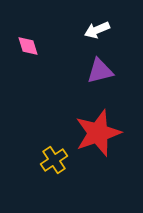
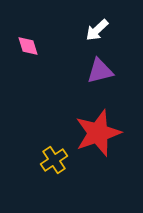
white arrow: rotated 20 degrees counterclockwise
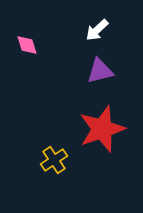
pink diamond: moved 1 px left, 1 px up
red star: moved 4 px right, 4 px up
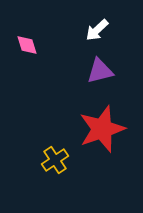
yellow cross: moved 1 px right
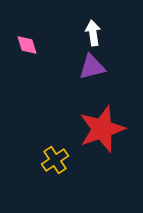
white arrow: moved 4 px left, 3 px down; rotated 125 degrees clockwise
purple triangle: moved 8 px left, 4 px up
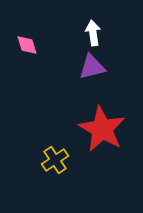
red star: rotated 24 degrees counterclockwise
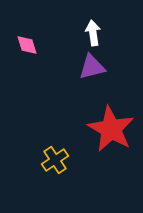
red star: moved 9 px right
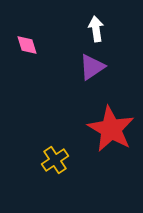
white arrow: moved 3 px right, 4 px up
purple triangle: rotated 20 degrees counterclockwise
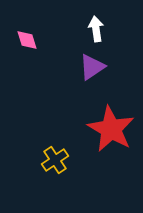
pink diamond: moved 5 px up
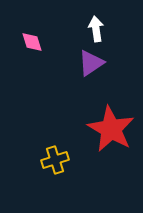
pink diamond: moved 5 px right, 2 px down
purple triangle: moved 1 px left, 4 px up
yellow cross: rotated 16 degrees clockwise
